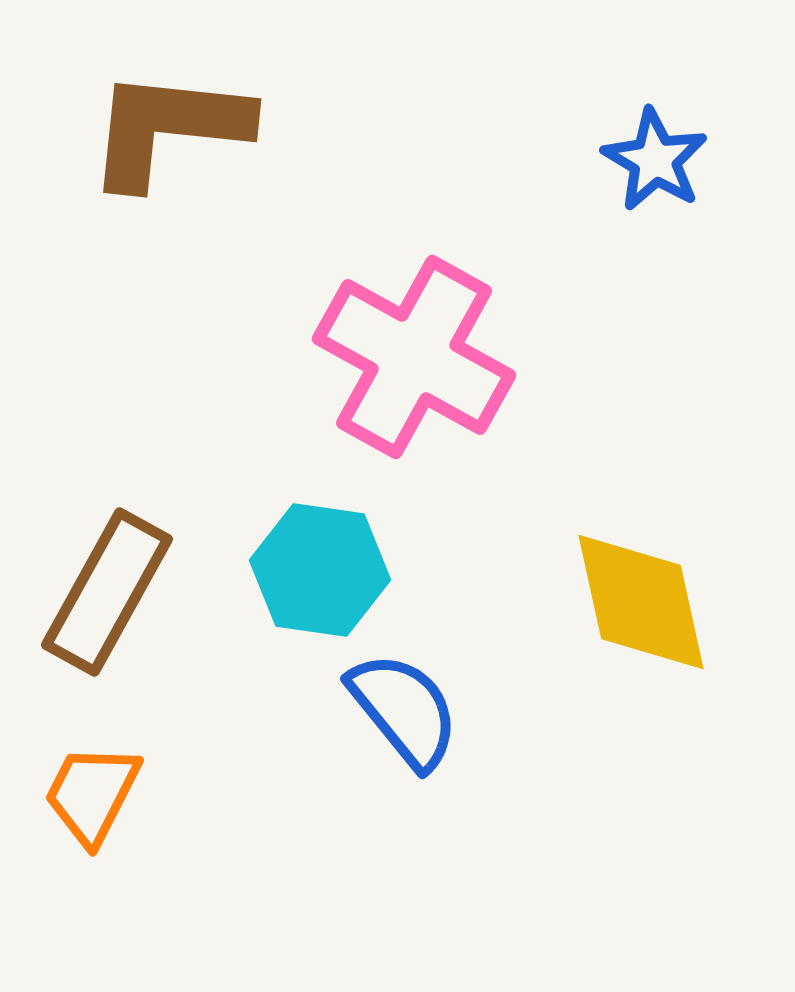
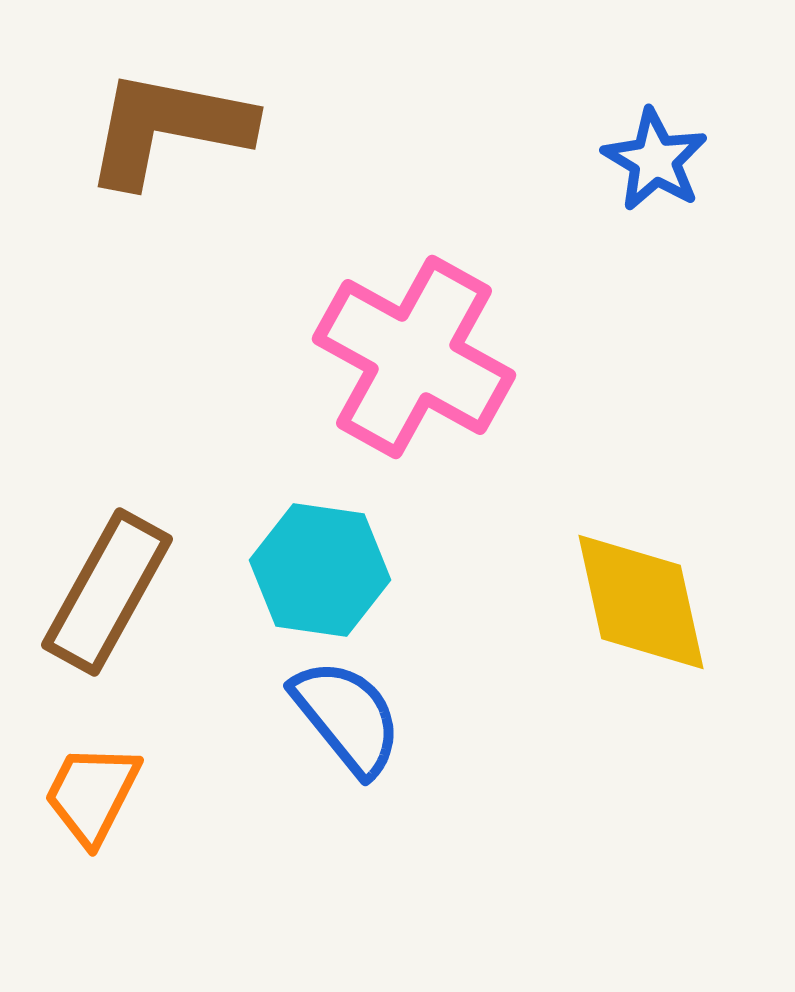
brown L-shape: rotated 5 degrees clockwise
blue semicircle: moved 57 px left, 7 px down
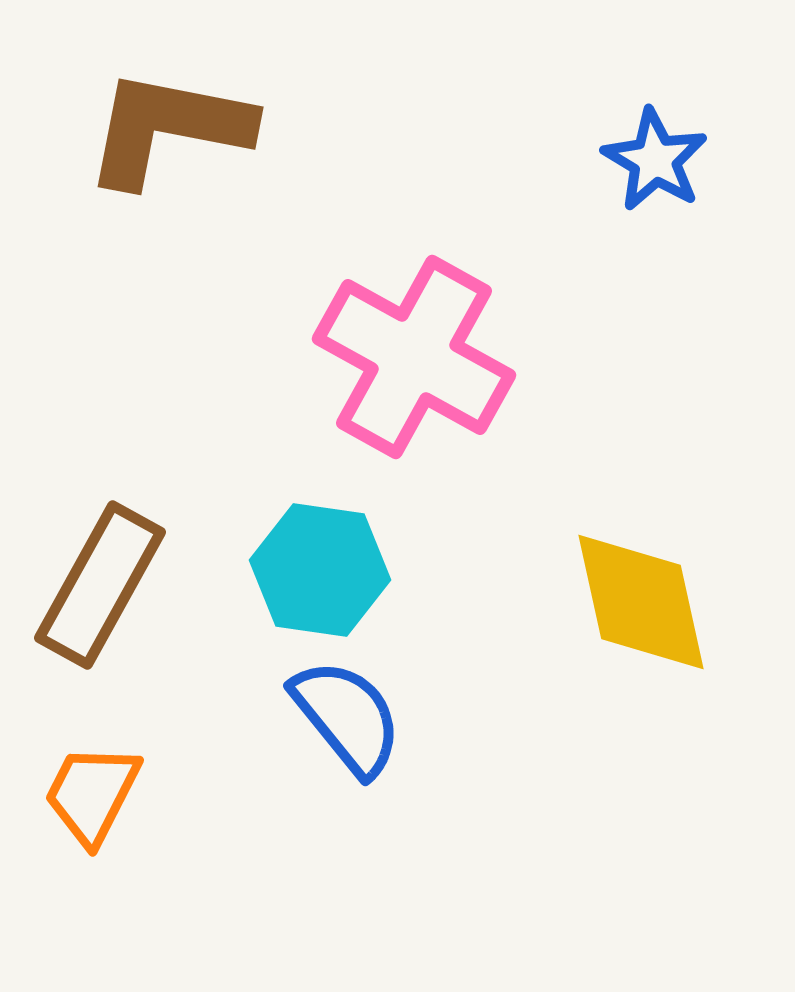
brown rectangle: moved 7 px left, 7 px up
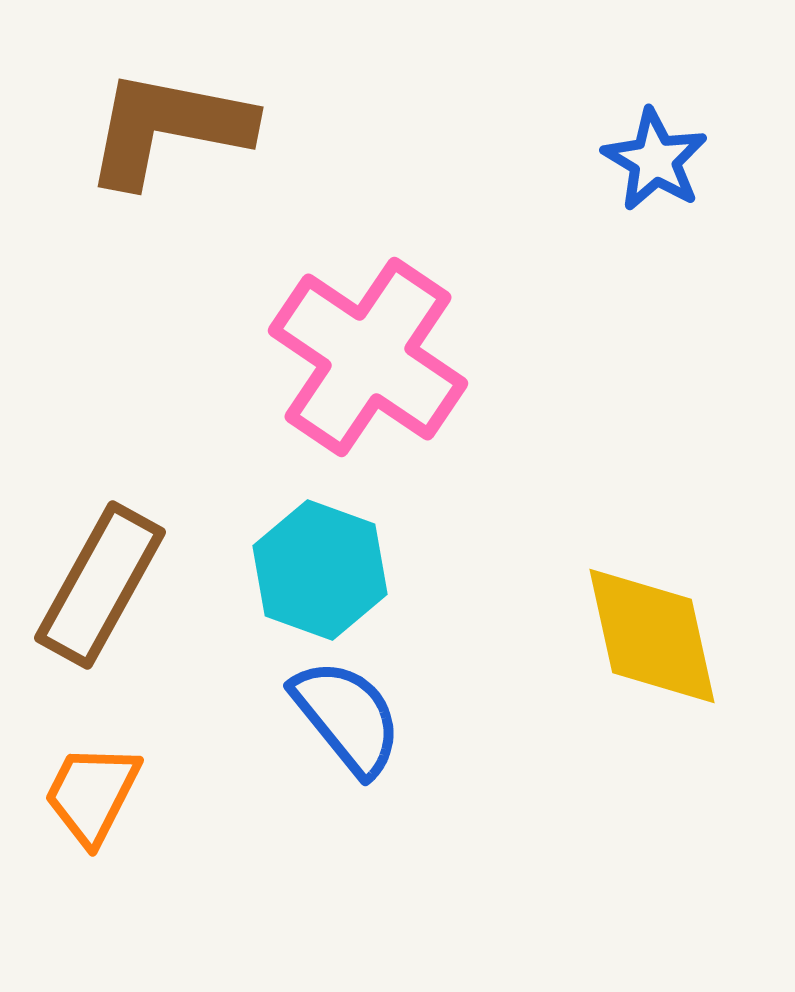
pink cross: moved 46 px left; rotated 5 degrees clockwise
cyan hexagon: rotated 12 degrees clockwise
yellow diamond: moved 11 px right, 34 px down
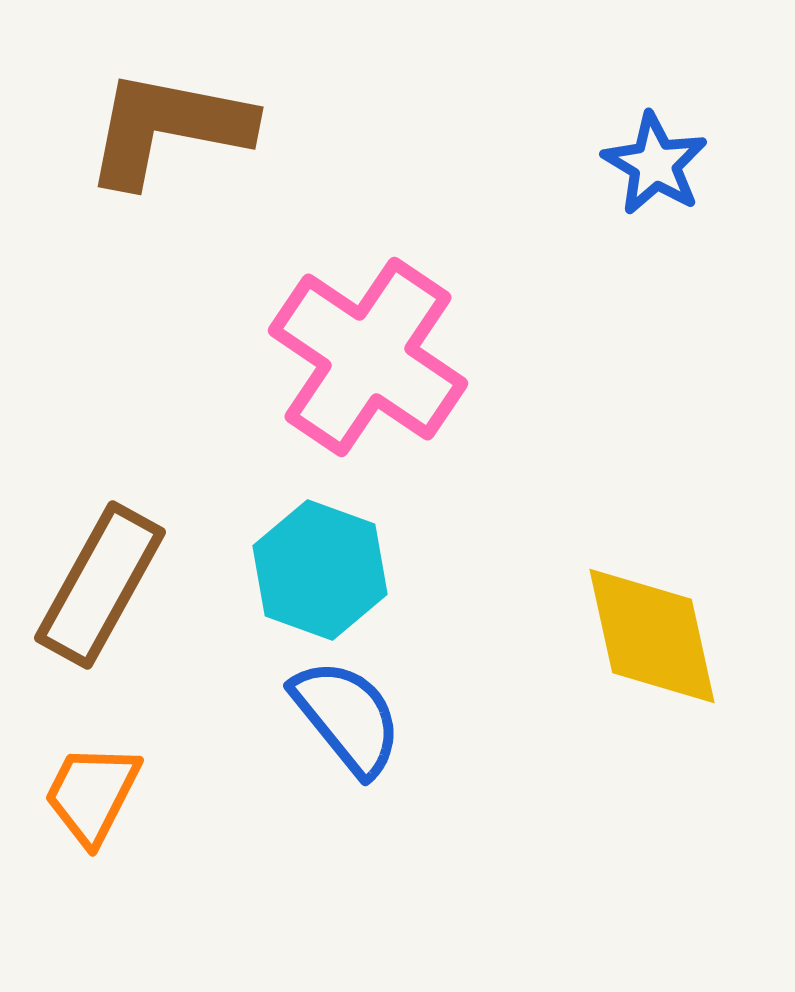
blue star: moved 4 px down
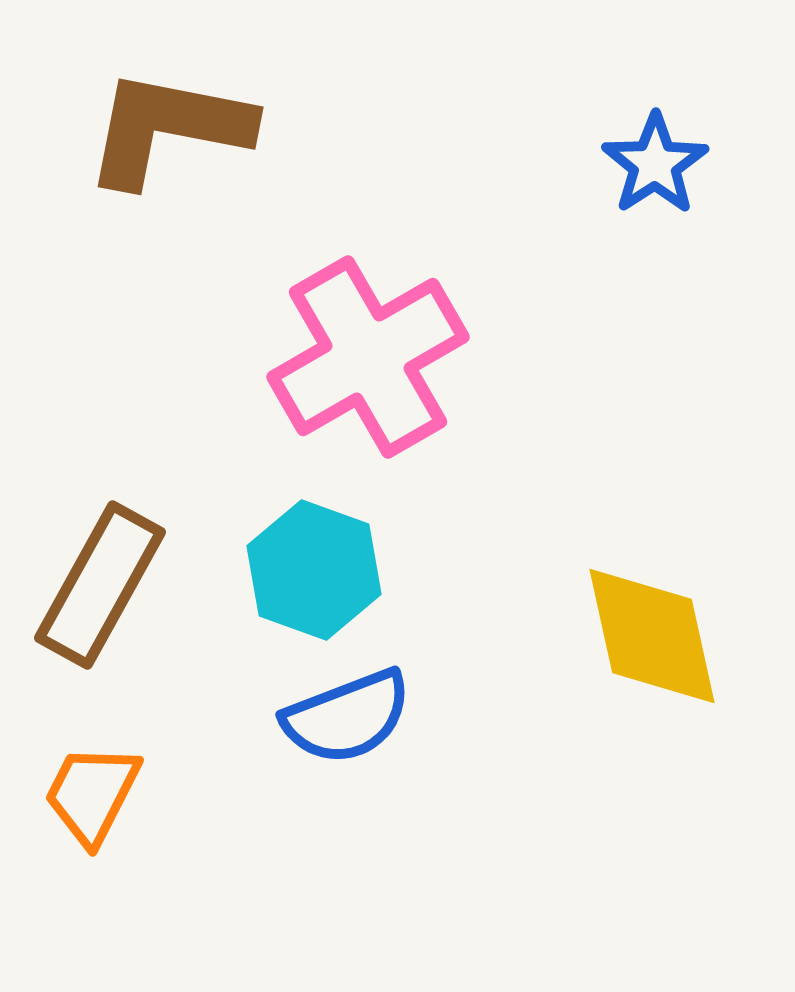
blue star: rotated 8 degrees clockwise
pink cross: rotated 26 degrees clockwise
cyan hexagon: moved 6 px left
blue semicircle: rotated 108 degrees clockwise
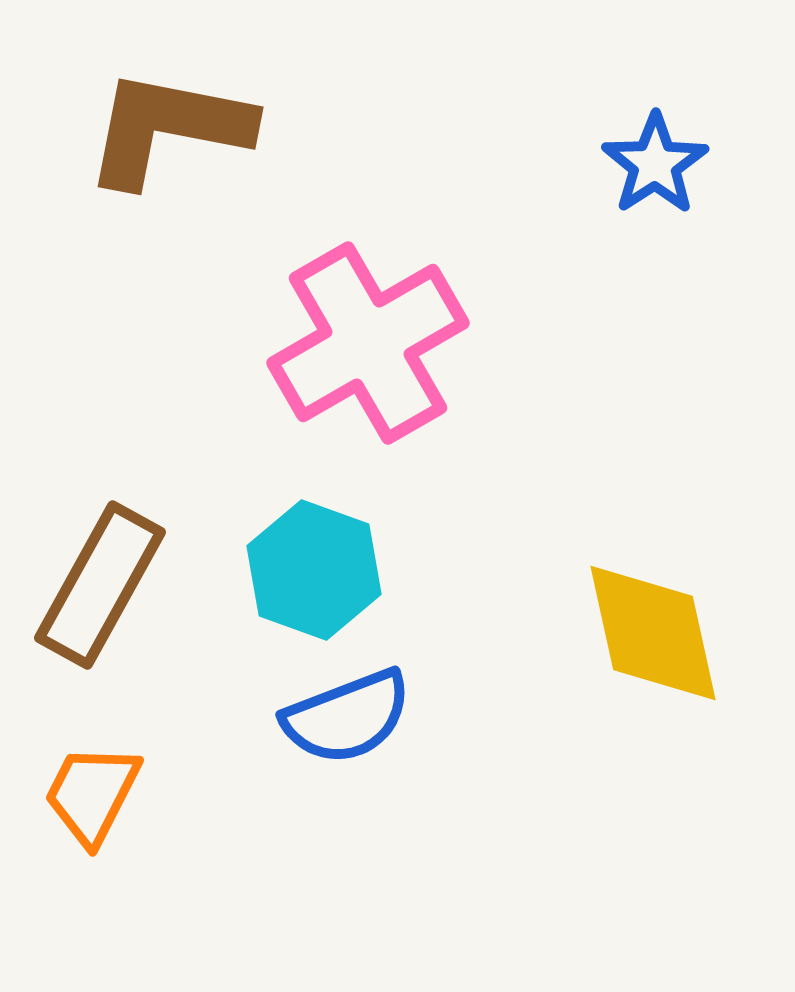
pink cross: moved 14 px up
yellow diamond: moved 1 px right, 3 px up
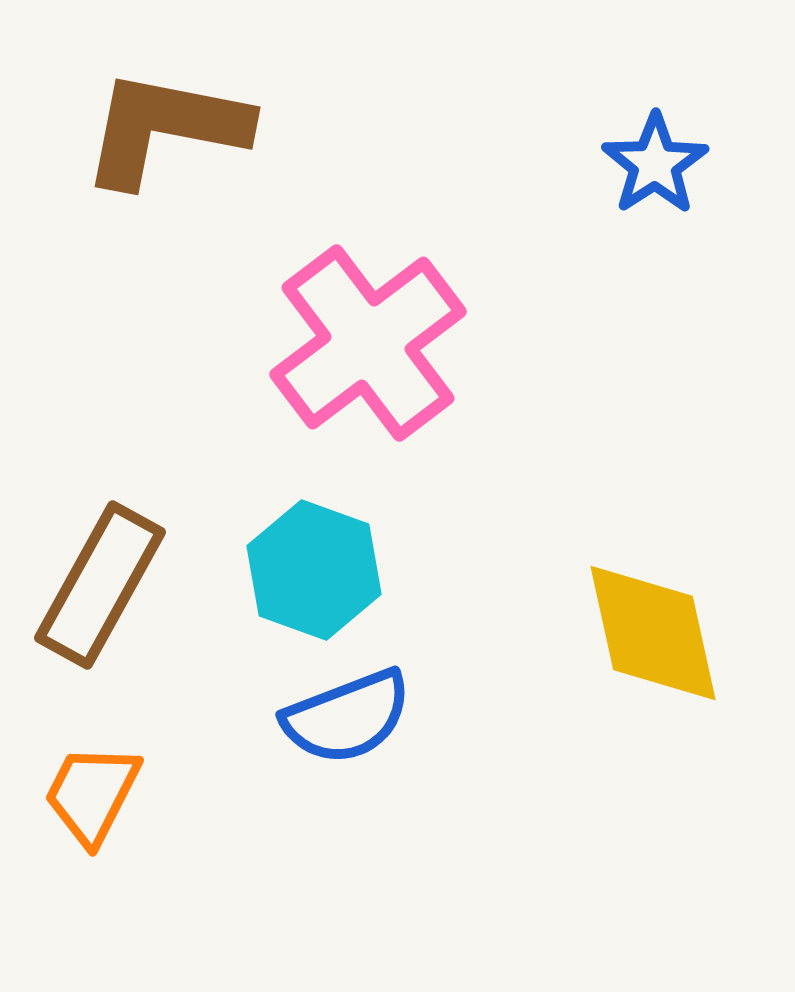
brown L-shape: moved 3 px left
pink cross: rotated 7 degrees counterclockwise
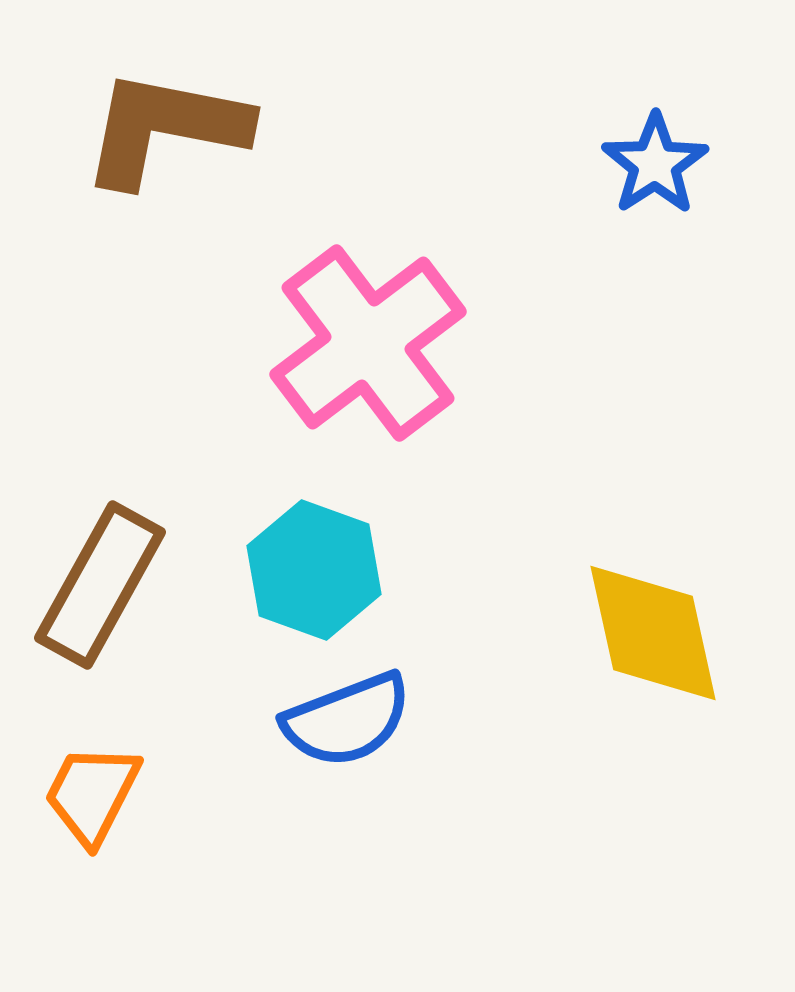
blue semicircle: moved 3 px down
